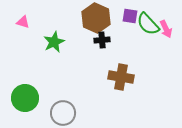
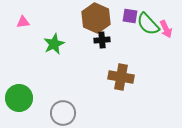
pink triangle: rotated 24 degrees counterclockwise
green star: moved 2 px down
green circle: moved 6 px left
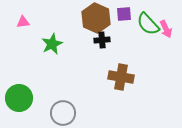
purple square: moved 6 px left, 2 px up; rotated 14 degrees counterclockwise
green star: moved 2 px left
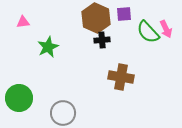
green semicircle: moved 8 px down
green star: moved 4 px left, 3 px down
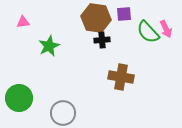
brown hexagon: rotated 16 degrees counterclockwise
green star: moved 1 px right, 1 px up
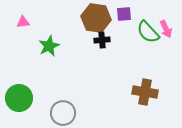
brown cross: moved 24 px right, 15 px down
